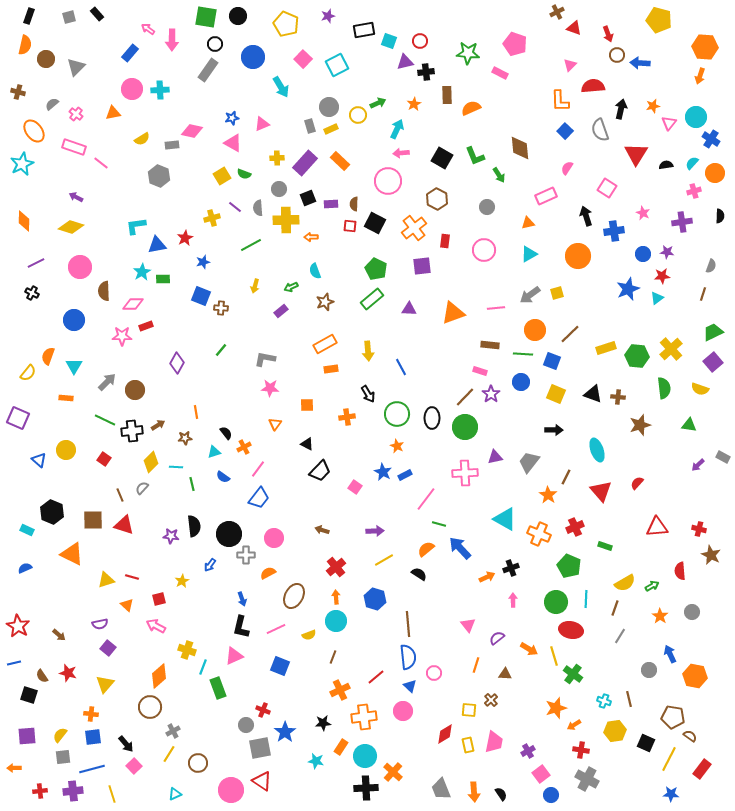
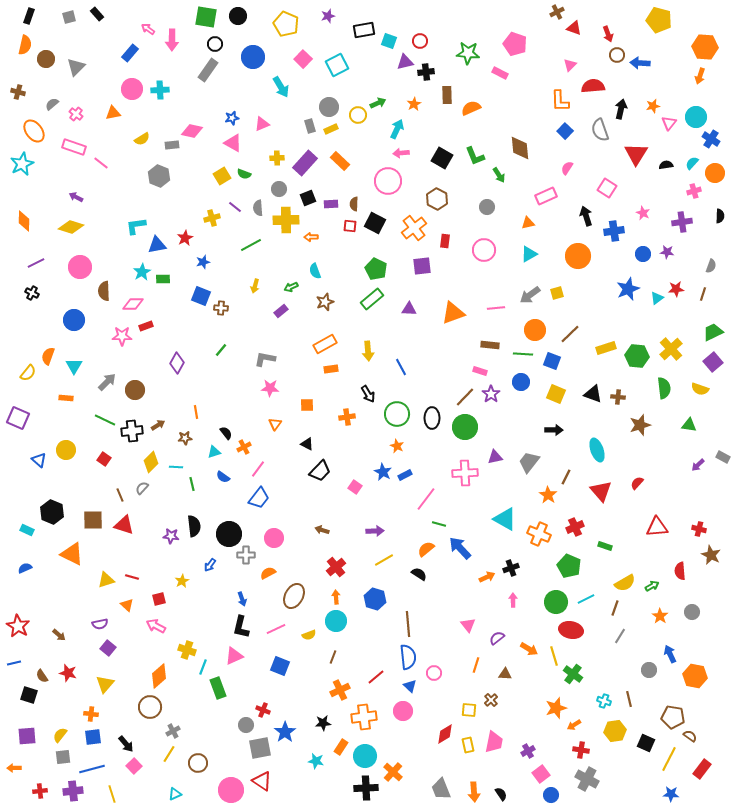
red star at (662, 276): moved 14 px right, 13 px down
cyan line at (586, 599): rotated 60 degrees clockwise
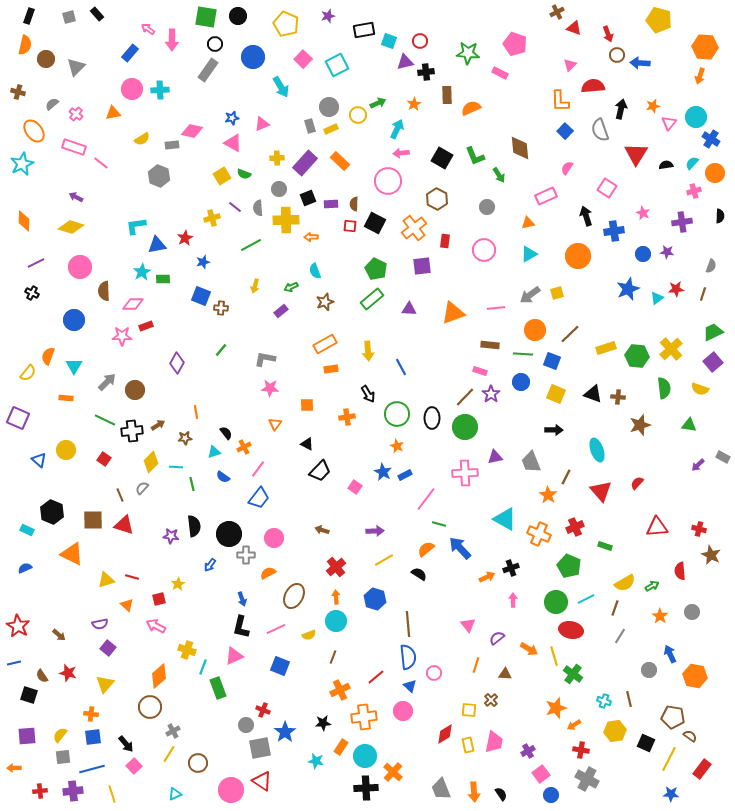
gray trapezoid at (529, 462): moved 2 px right; rotated 60 degrees counterclockwise
yellow star at (182, 581): moved 4 px left, 3 px down
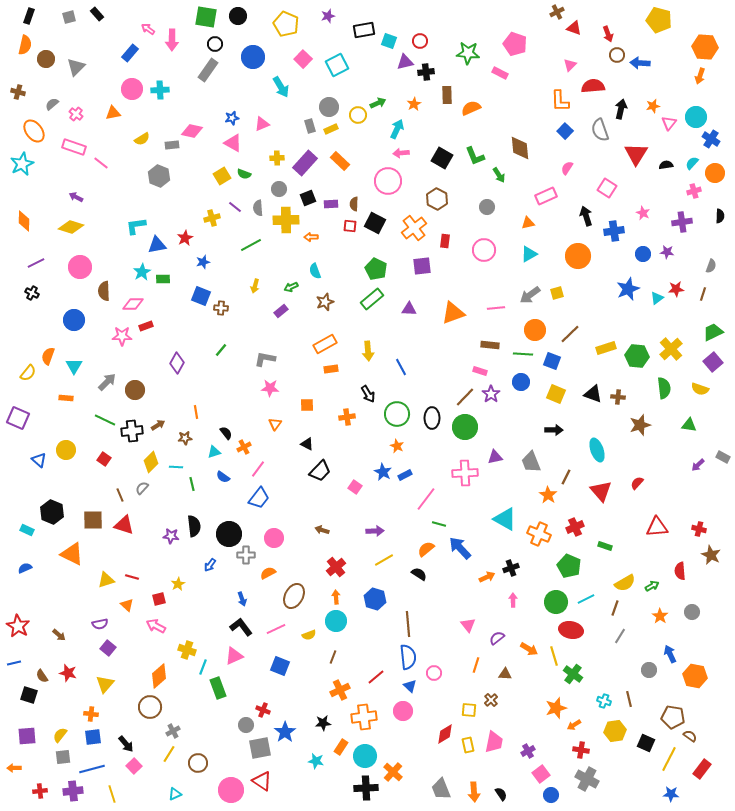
black L-shape at (241, 627): rotated 130 degrees clockwise
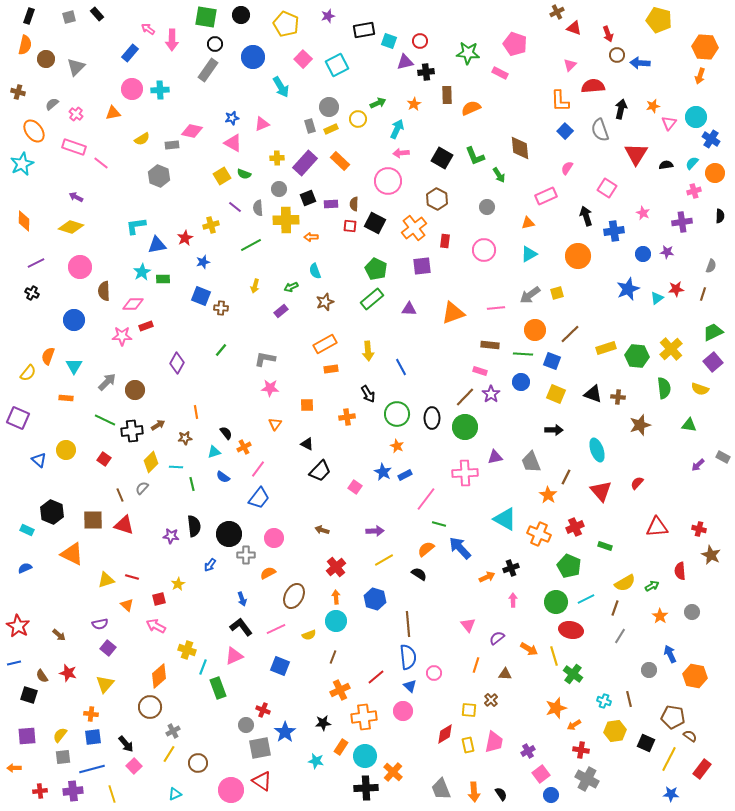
black circle at (238, 16): moved 3 px right, 1 px up
yellow circle at (358, 115): moved 4 px down
yellow cross at (212, 218): moved 1 px left, 7 px down
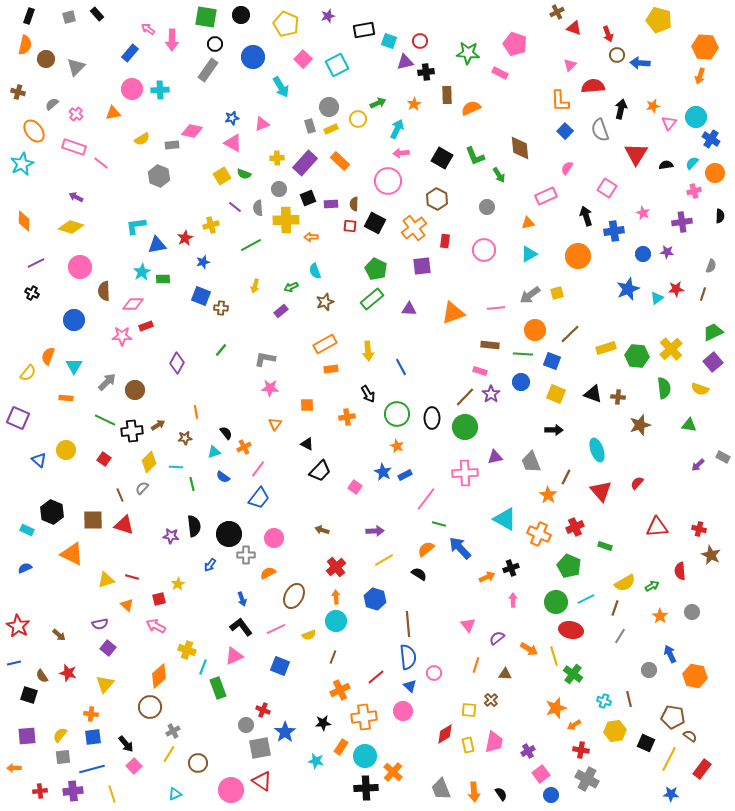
yellow diamond at (151, 462): moved 2 px left
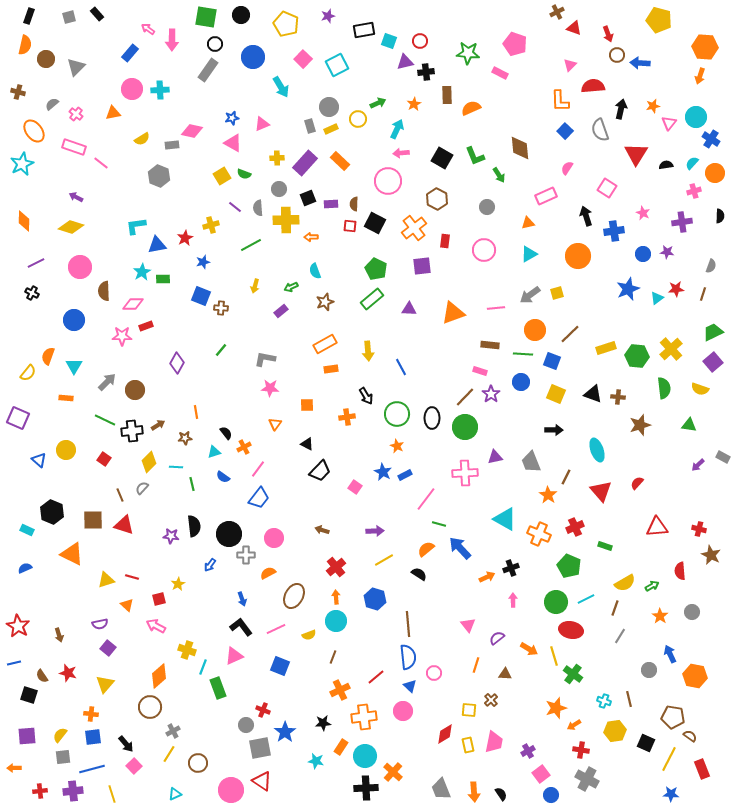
black arrow at (368, 394): moved 2 px left, 2 px down
brown arrow at (59, 635): rotated 32 degrees clockwise
red rectangle at (702, 769): rotated 60 degrees counterclockwise
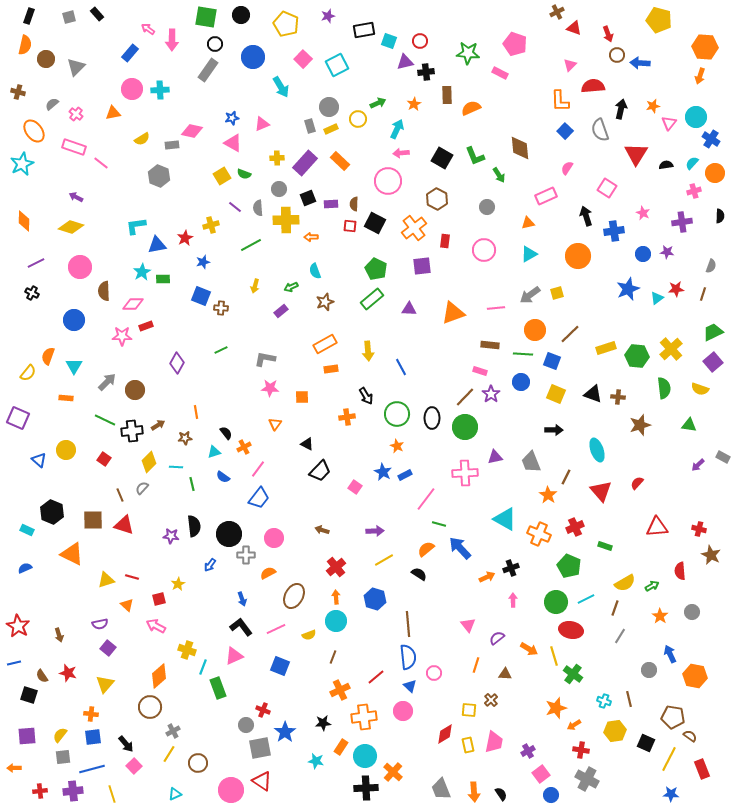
green line at (221, 350): rotated 24 degrees clockwise
orange square at (307, 405): moved 5 px left, 8 px up
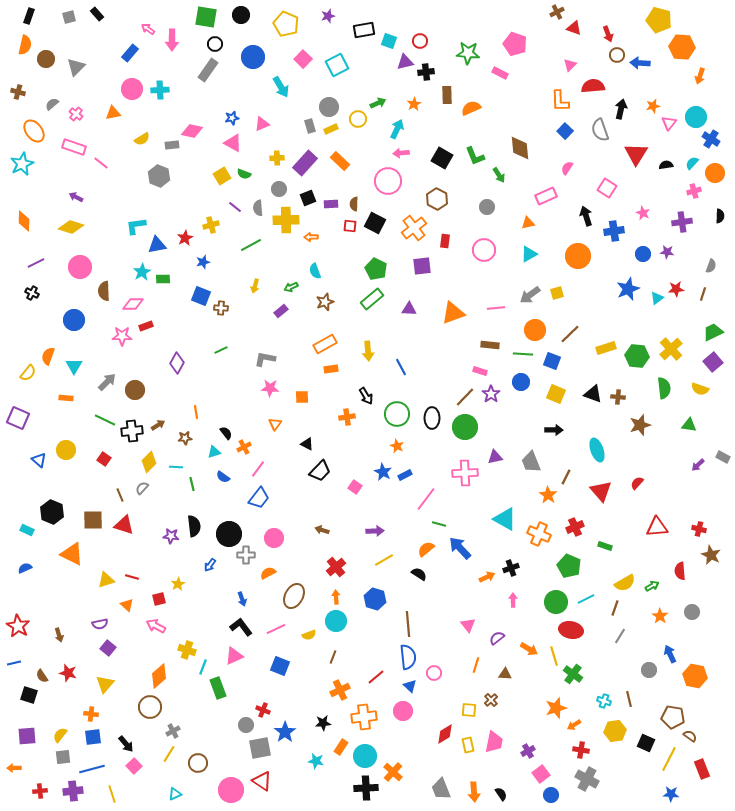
orange hexagon at (705, 47): moved 23 px left
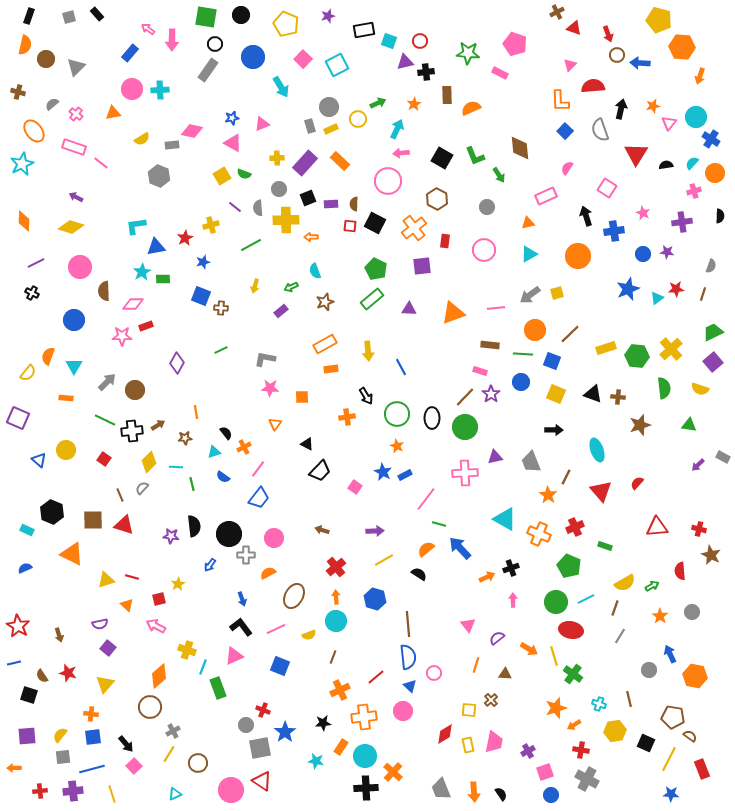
blue triangle at (157, 245): moved 1 px left, 2 px down
cyan cross at (604, 701): moved 5 px left, 3 px down
pink square at (541, 774): moved 4 px right, 2 px up; rotated 18 degrees clockwise
